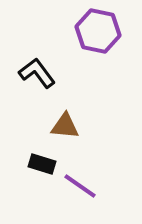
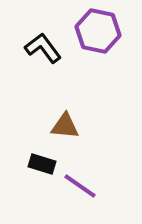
black L-shape: moved 6 px right, 25 px up
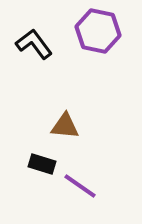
black L-shape: moved 9 px left, 4 px up
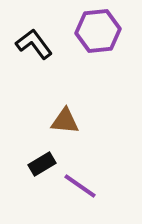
purple hexagon: rotated 18 degrees counterclockwise
brown triangle: moved 5 px up
black rectangle: rotated 48 degrees counterclockwise
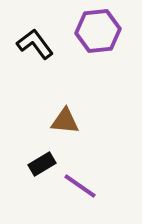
black L-shape: moved 1 px right
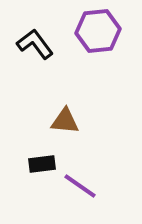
black rectangle: rotated 24 degrees clockwise
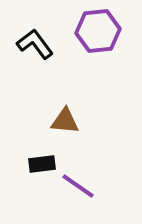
purple line: moved 2 px left
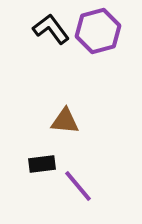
purple hexagon: rotated 9 degrees counterclockwise
black L-shape: moved 16 px right, 15 px up
purple line: rotated 15 degrees clockwise
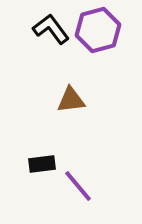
purple hexagon: moved 1 px up
brown triangle: moved 6 px right, 21 px up; rotated 12 degrees counterclockwise
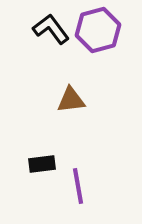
purple line: rotated 30 degrees clockwise
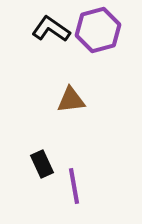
black L-shape: rotated 18 degrees counterclockwise
black rectangle: rotated 72 degrees clockwise
purple line: moved 4 px left
